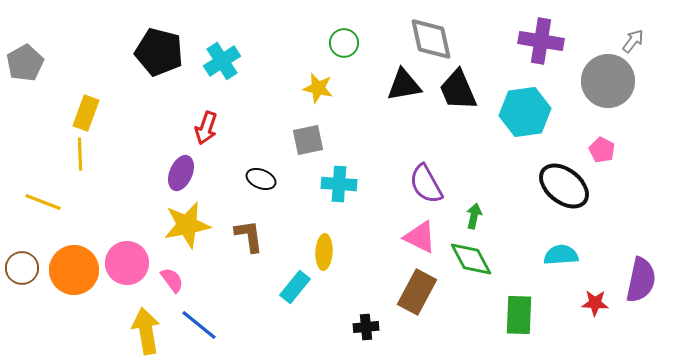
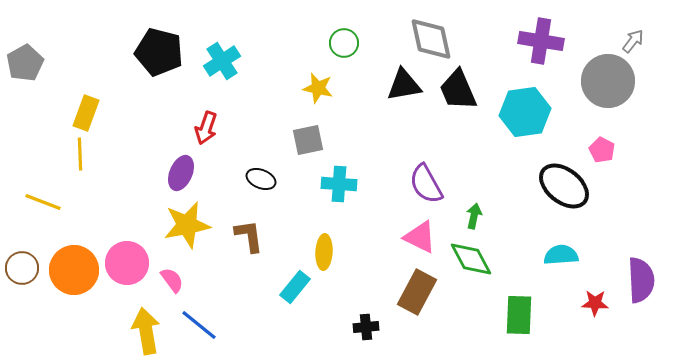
purple semicircle at (641, 280): rotated 15 degrees counterclockwise
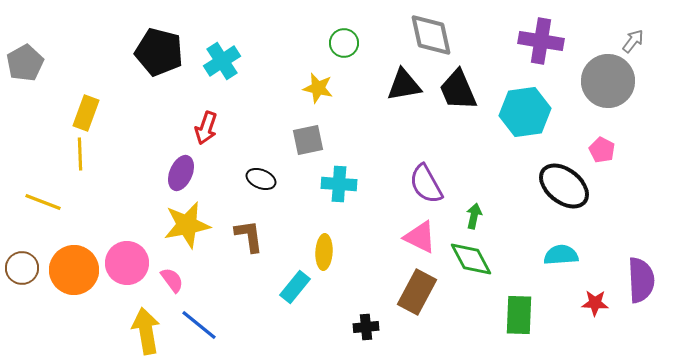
gray diamond at (431, 39): moved 4 px up
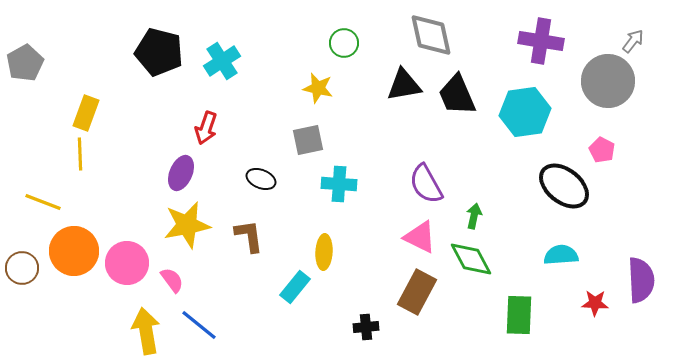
black trapezoid at (458, 90): moved 1 px left, 5 px down
orange circle at (74, 270): moved 19 px up
